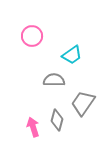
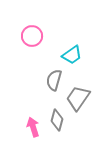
gray semicircle: rotated 75 degrees counterclockwise
gray trapezoid: moved 5 px left, 5 px up
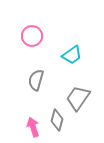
gray semicircle: moved 18 px left
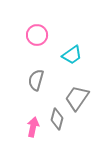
pink circle: moved 5 px right, 1 px up
gray trapezoid: moved 1 px left
gray diamond: moved 1 px up
pink arrow: rotated 30 degrees clockwise
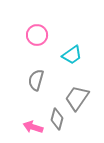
pink arrow: rotated 84 degrees counterclockwise
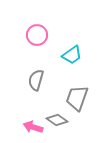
gray trapezoid: rotated 16 degrees counterclockwise
gray diamond: moved 1 px down; rotated 70 degrees counterclockwise
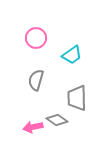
pink circle: moved 1 px left, 3 px down
gray trapezoid: rotated 20 degrees counterclockwise
pink arrow: rotated 30 degrees counterclockwise
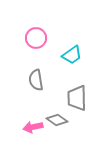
gray semicircle: rotated 25 degrees counterclockwise
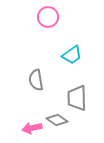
pink circle: moved 12 px right, 21 px up
pink arrow: moved 1 px left, 1 px down
